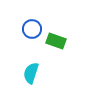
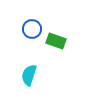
cyan semicircle: moved 2 px left, 2 px down
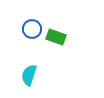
green rectangle: moved 4 px up
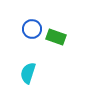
cyan semicircle: moved 1 px left, 2 px up
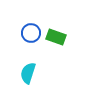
blue circle: moved 1 px left, 4 px down
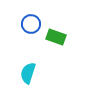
blue circle: moved 9 px up
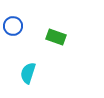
blue circle: moved 18 px left, 2 px down
